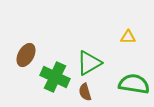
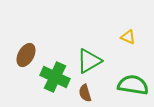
yellow triangle: rotated 21 degrees clockwise
green triangle: moved 2 px up
green semicircle: moved 1 px left, 1 px down
brown semicircle: moved 1 px down
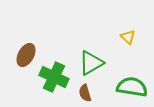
yellow triangle: rotated 21 degrees clockwise
green triangle: moved 2 px right, 2 px down
green cross: moved 1 px left
green semicircle: moved 1 px left, 2 px down
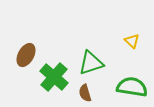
yellow triangle: moved 4 px right, 4 px down
green triangle: rotated 12 degrees clockwise
green cross: rotated 16 degrees clockwise
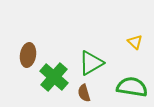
yellow triangle: moved 3 px right, 1 px down
brown ellipse: moved 2 px right; rotated 20 degrees counterclockwise
green triangle: rotated 12 degrees counterclockwise
brown semicircle: moved 1 px left
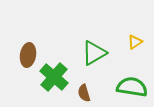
yellow triangle: rotated 42 degrees clockwise
green triangle: moved 3 px right, 10 px up
